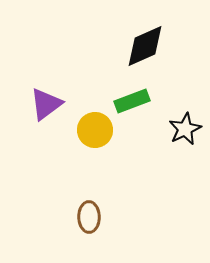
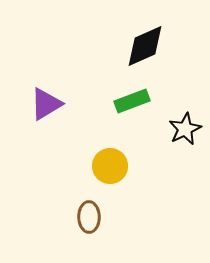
purple triangle: rotated 6 degrees clockwise
yellow circle: moved 15 px right, 36 px down
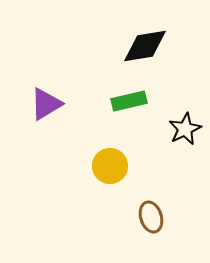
black diamond: rotated 15 degrees clockwise
green rectangle: moved 3 px left; rotated 8 degrees clockwise
brown ellipse: moved 62 px right; rotated 16 degrees counterclockwise
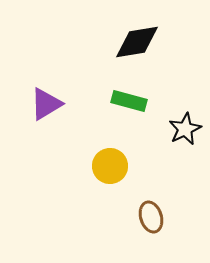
black diamond: moved 8 px left, 4 px up
green rectangle: rotated 28 degrees clockwise
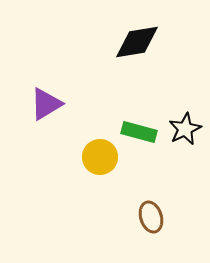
green rectangle: moved 10 px right, 31 px down
yellow circle: moved 10 px left, 9 px up
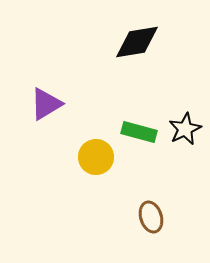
yellow circle: moved 4 px left
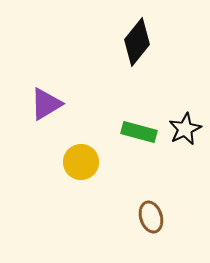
black diamond: rotated 42 degrees counterclockwise
yellow circle: moved 15 px left, 5 px down
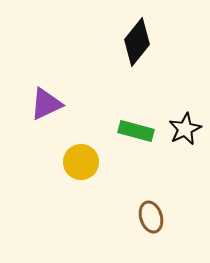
purple triangle: rotated 6 degrees clockwise
green rectangle: moved 3 px left, 1 px up
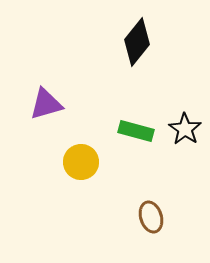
purple triangle: rotated 9 degrees clockwise
black star: rotated 12 degrees counterclockwise
